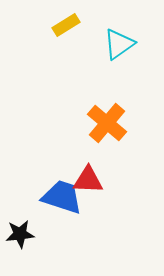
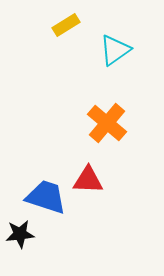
cyan triangle: moved 4 px left, 6 px down
blue trapezoid: moved 16 px left
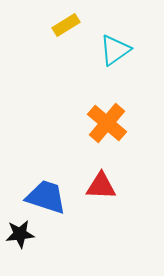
red triangle: moved 13 px right, 6 px down
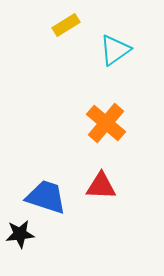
orange cross: moved 1 px left
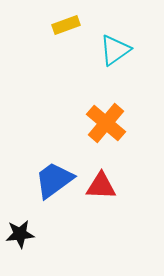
yellow rectangle: rotated 12 degrees clockwise
blue trapezoid: moved 8 px right, 17 px up; rotated 54 degrees counterclockwise
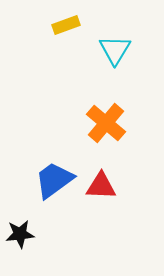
cyan triangle: rotated 24 degrees counterclockwise
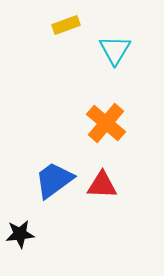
red triangle: moved 1 px right, 1 px up
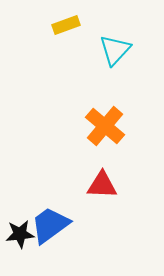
cyan triangle: rotated 12 degrees clockwise
orange cross: moved 1 px left, 3 px down
blue trapezoid: moved 4 px left, 45 px down
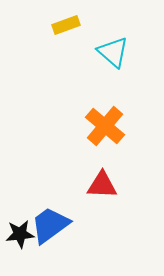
cyan triangle: moved 2 px left, 2 px down; rotated 32 degrees counterclockwise
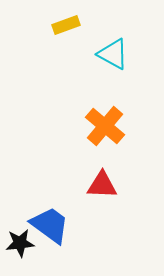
cyan triangle: moved 2 px down; rotated 12 degrees counterclockwise
blue trapezoid: rotated 72 degrees clockwise
black star: moved 9 px down
